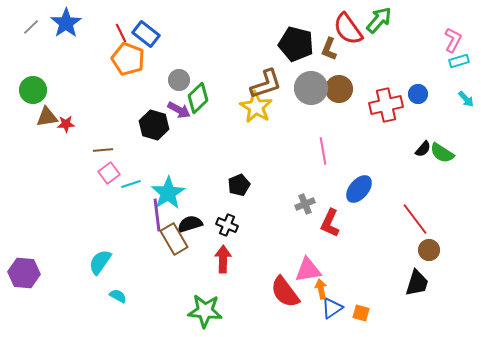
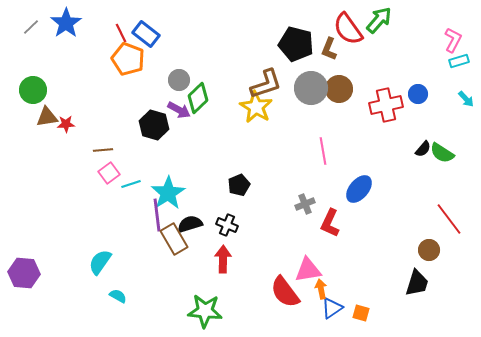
red line at (415, 219): moved 34 px right
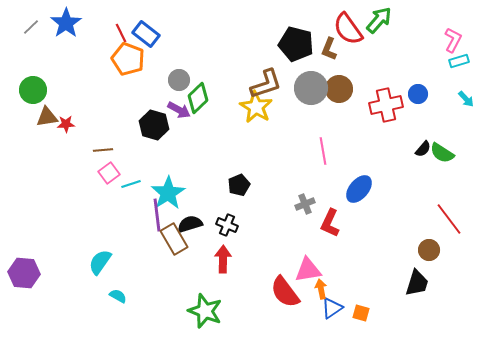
green star at (205, 311): rotated 16 degrees clockwise
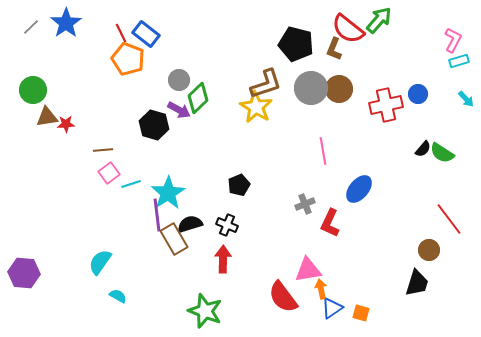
red semicircle at (348, 29): rotated 16 degrees counterclockwise
brown L-shape at (329, 49): moved 5 px right
red semicircle at (285, 292): moved 2 px left, 5 px down
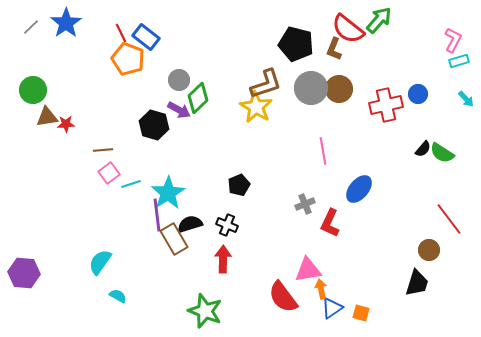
blue rectangle at (146, 34): moved 3 px down
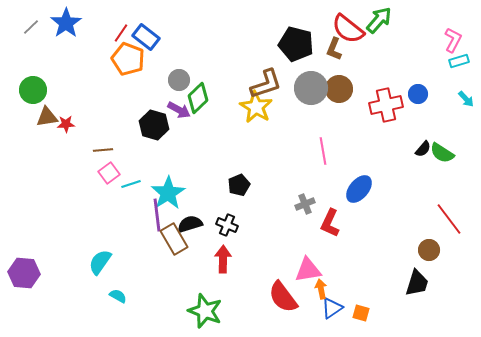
red line at (121, 33): rotated 60 degrees clockwise
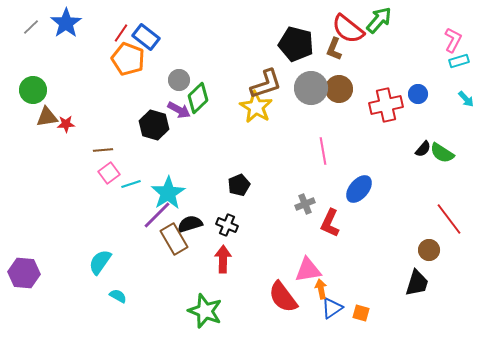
purple line at (157, 215): rotated 52 degrees clockwise
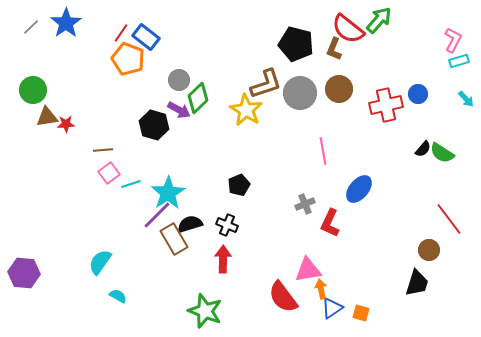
gray circle at (311, 88): moved 11 px left, 5 px down
yellow star at (256, 107): moved 10 px left, 3 px down
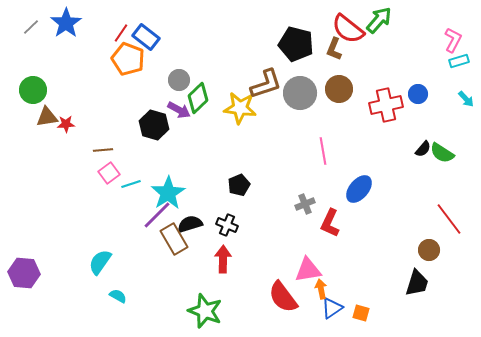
yellow star at (246, 110): moved 6 px left, 2 px up; rotated 24 degrees counterclockwise
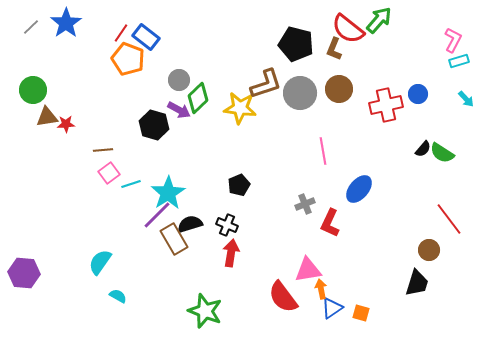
red arrow at (223, 259): moved 8 px right, 6 px up; rotated 8 degrees clockwise
